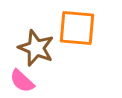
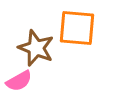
pink semicircle: moved 3 px left; rotated 72 degrees counterclockwise
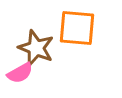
pink semicircle: moved 1 px right, 8 px up
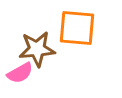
brown star: moved 1 px right, 1 px down; rotated 27 degrees counterclockwise
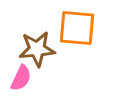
pink semicircle: moved 1 px right, 5 px down; rotated 36 degrees counterclockwise
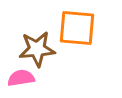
pink semicircle: rotated 124 degrees counterclockwise
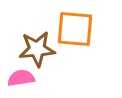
orange square: moved 2 px left, 1 px down
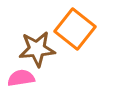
orange square: rotated 33 degrees clockwise
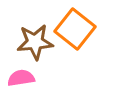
brown star: moved 2 px left, 7 px up
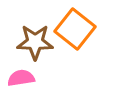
brown star: rotated 6 degrees clockwise
